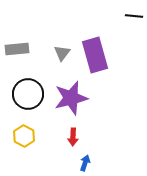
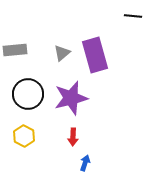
black line: moved 1 px left
gray rectangle: moved 2 px left, 1 px down
gray triangle: rotated 12 degrees clockwise
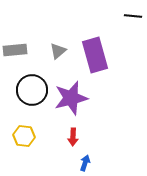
gray triangle: moved 4 px left, 2 px up
black circle: moved 4 px right, 4 px up
yellow hexagon: rotated 20 degrees counterclockwise
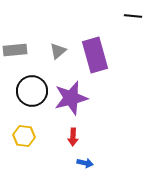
black circle: moved 1 px down
blue arrow: rotated 84 degrees clockwise
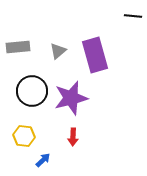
gray rectangle: moved 3 px right, 3 px up
blue arrow: moved 42 px left, 3 px up; rotated 56 degrees counterclockwise
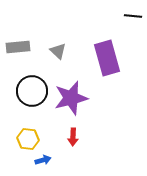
gray triangle: rotated 36 degrees counterclockwise
purple rectangle: moved 12 px right, 3 px down
yellow hexagon: moved 4 px right, 3 px down
blue arrow: rotated 28 degrees clockwise
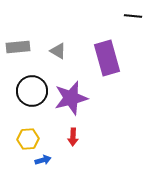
gray triangle: rotated 12 degrees counterclockwise
yellow hexagon: rotated 10 degrees counterclockwise
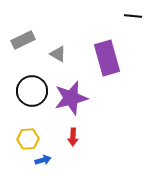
gray rectangle: moved 5 px right, 7 px up; rotated 20 degrees counterclockwise
gray triangle: moved 3 px down
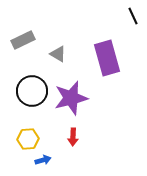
black line: rotated 60 degrees clockwise
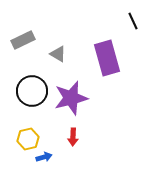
black line: moved 5 px down
yellow hexagon: rotated 10 degrees counterclockwise
blue arrow: moved 1 px right, 3 px up
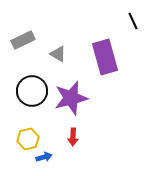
purple rectangle: moved 2 px left, 1 px up
